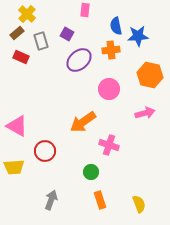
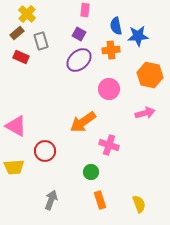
purple square: moved 12 px right
pink triangle: moved 1 px left
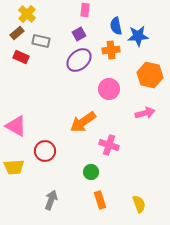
purple square: rotated 32 degrees clockwise
gray rectangle: rotated 60 degrees counterclockwise
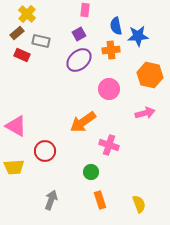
red rectangle: moved 1 px right, 2 px up
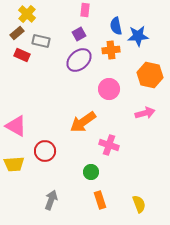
yellow trapezoid: moved 3 px up
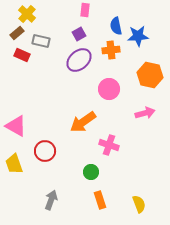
yellow trapezoid: rotated 75 degrees clockwise
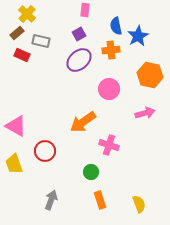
blue star: rotated 25 degrees counterclockwise
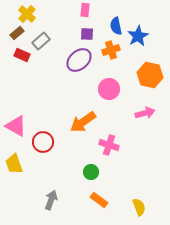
purple square: moved 8 px right; rotated 32 degrees clockwise
gray rectangle: rotated 54 degrees counterclockwise
orange cross: rotated 12 degrees counterclockwise
red circle: moved 2 px left, 9 px up
orange rectangle: moved 1 px left; rotated 36 degrees counterclockwise
yellow semicircle: moved 3 px down
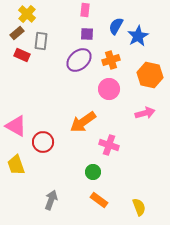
blue semicircle: rotated 42 degrees clockwise
gray rectangle: rotated 42 degrees counterclockwise
orange cross: moved 10 px down
yellow trapezoid: moved 2 px right, 1 px down
green circle: moved 2 px right
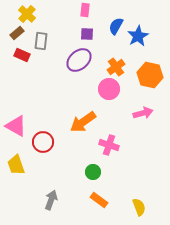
orange cross: moved 5 px right, 7 px down; rotated 18 degrees counterclockwise
pink arrow: moved 2 px left
